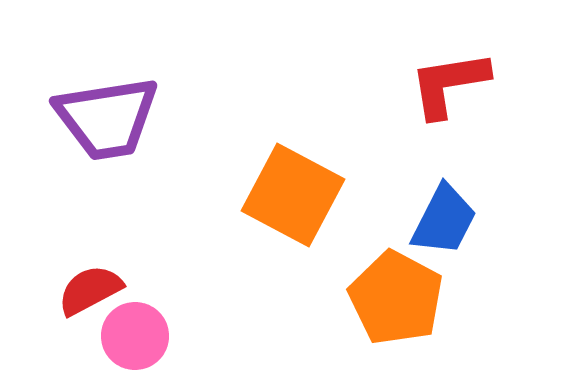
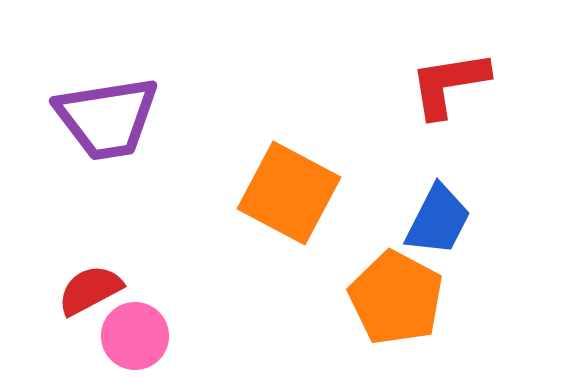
orange square: moved 4 px left, 2 px up
blue trapezoid: moved 6 px left
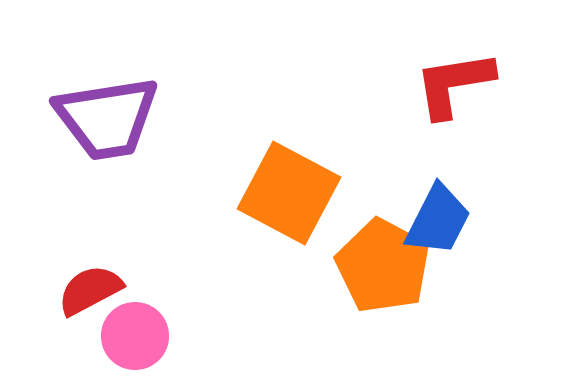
red L-shape: moved 5 px right
orange pentagon: moved 13 px left, 32 px up
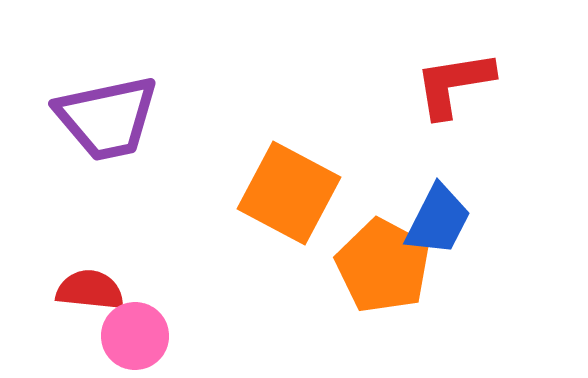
purple trapezoid: rotated 3 degrees counterclockwise
red semicircle: rotated 34 degrees clockwise
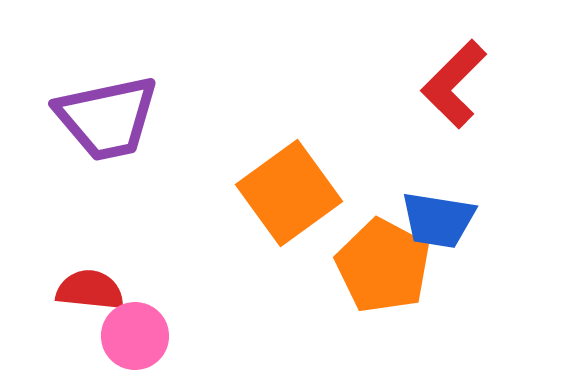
red L-shape: rotated 36 degrees counterclockwise
orange square: rotated 26 degrees clockwise
blue trapezoid: rotated 72 degrees clockwise
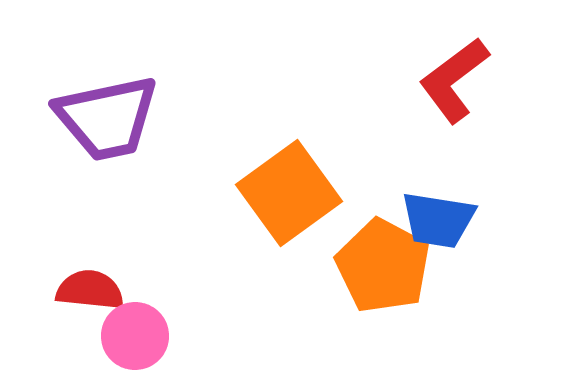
red L-shape: moved 4 px up; rotated 8 degrees clockwise
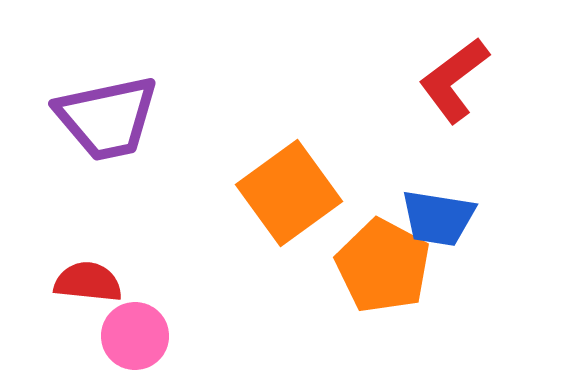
blue trapezoid: moved 2 px up
red semicircle: moved 2 px left, 8 px up
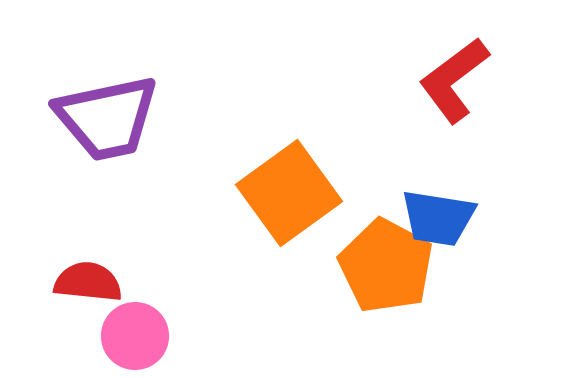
orange pentagon: moved 3 px right
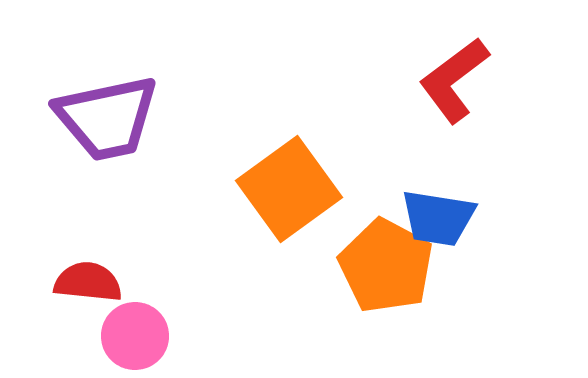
orange square: moved 4 px up
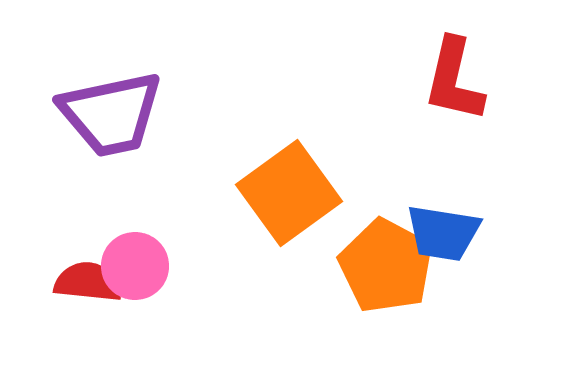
red L-shape: rotated 40 degrees counterclockwise
purple trapezoid: moved 4 px right, 4 px up
orange square: moved 4 px down
blue trapezoid: moved 5 px right, 15 px down
pink circle: moved 70 px up
